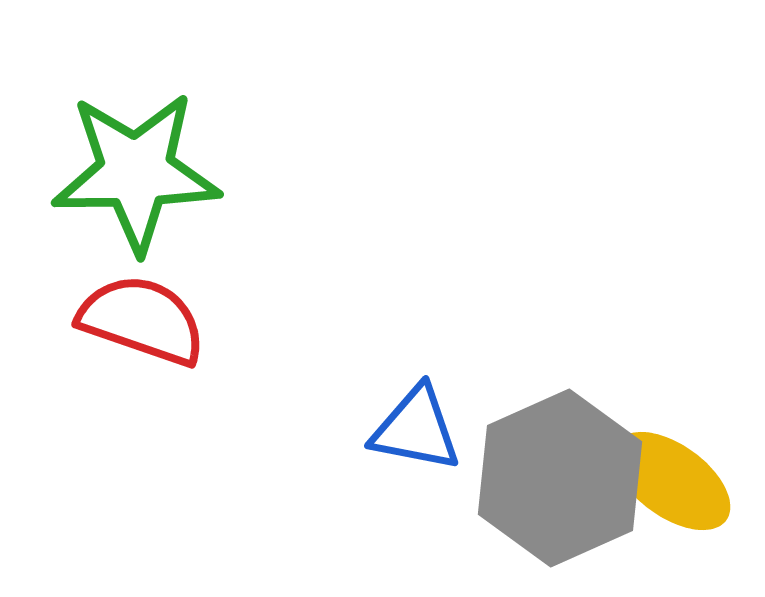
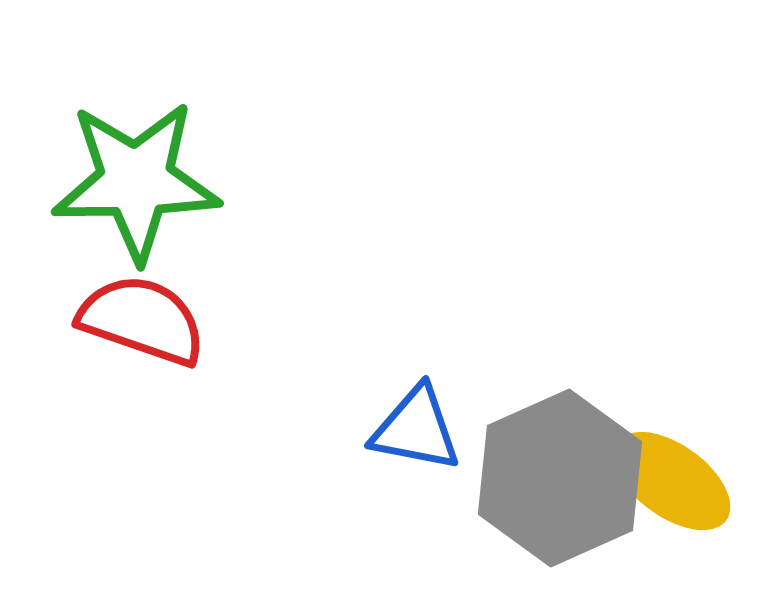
green star: moved 9 px down
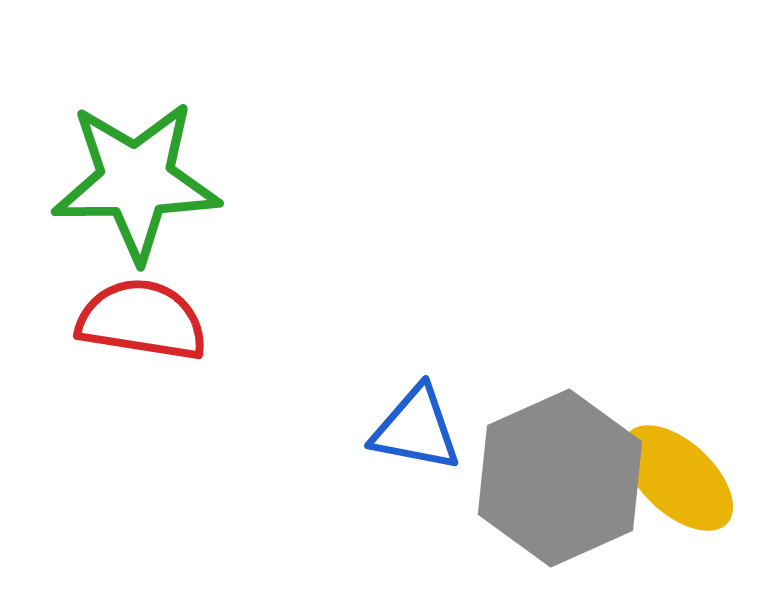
red semicircle: rotated 10 degrees counterclockwise
yellow ellipse: moved 6 px right, 3 px up; rotated 7 degrees clockwise
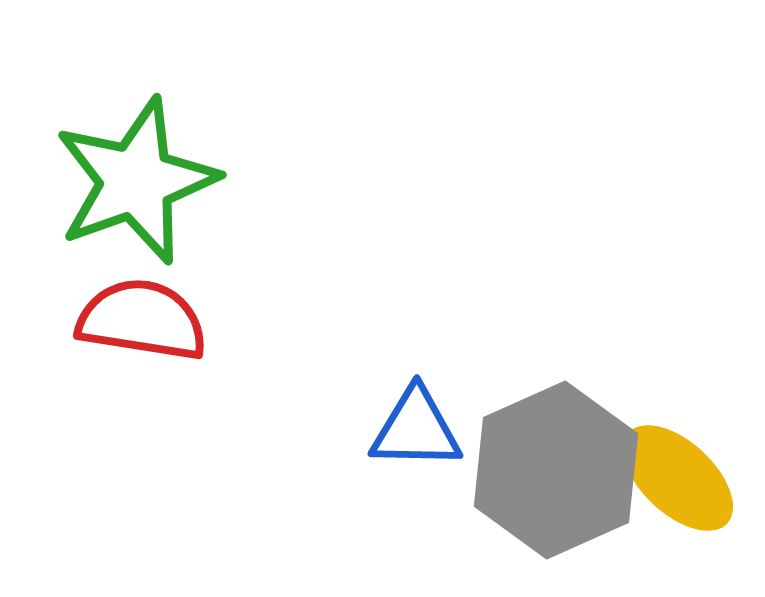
green star: rotated 19 degrees counterclockwise
blue triangle: rotated 10 degrees counterclockwise
gray hexagon: moved 4 px left, 8 px up
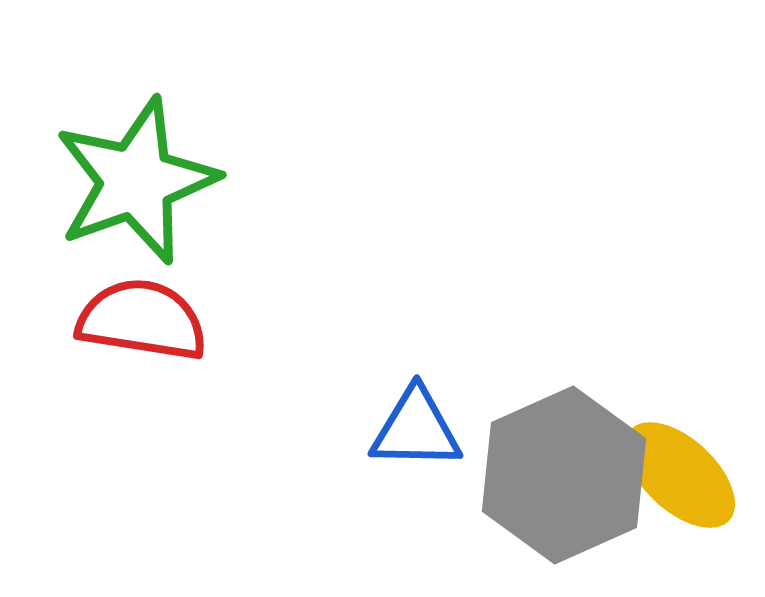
gray hexagon: moved 8 px right, 5 px down
yellow ellipse: moved 2 px right, 3 px up
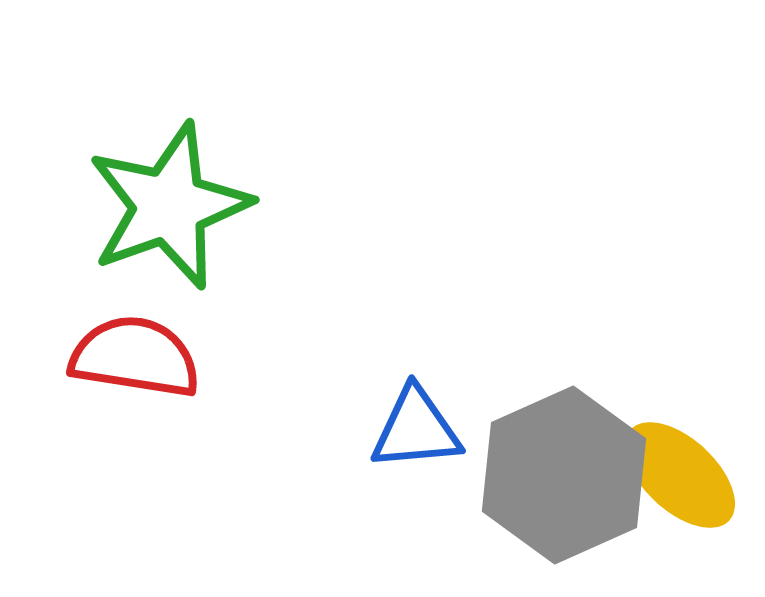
green star: moved 33 px right, 25 px down
red semicircle: moved 7 px left, 37 px down
blue triangle: rotated 6 degrees counterclockwise
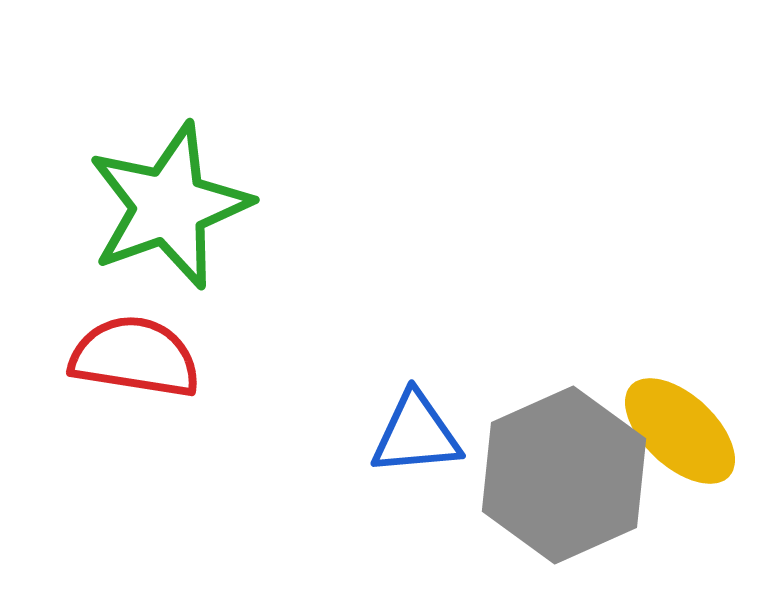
blue triangle: moved 5 px down
yellow ellipse: moved 44 px up
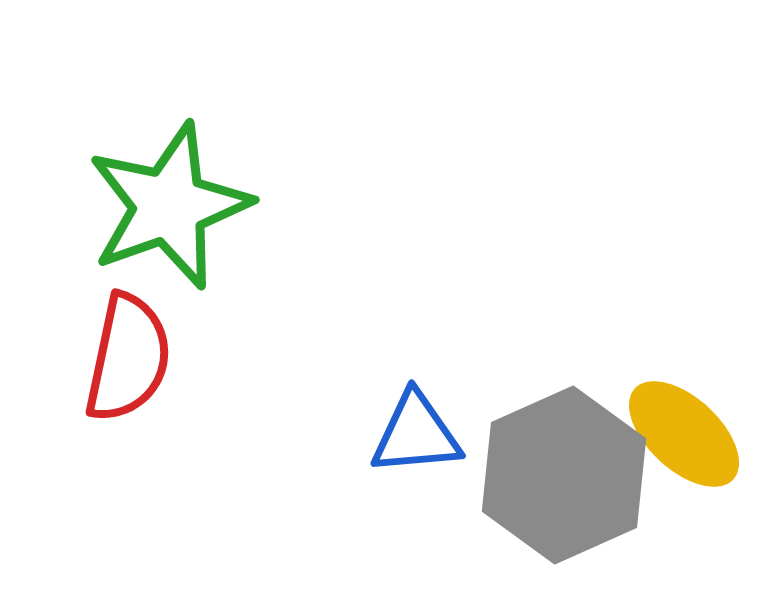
red semicircle: moved 7 px left, 1 px down; rotated 93 degrees clockwise
yellow ellipse: moved 4 px right, 3 px down
